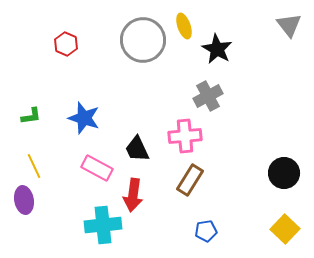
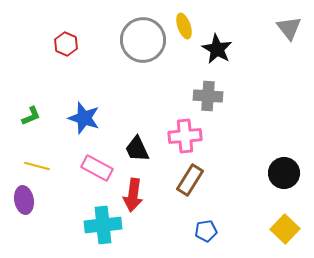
gray triangle: moved 3 px down
gray cross: rotated 32 degrees clockwise
green L-shape: rotated 15 degrees counterclockwise
yellow line: moved 3 px right; rotated 50 degrees counterclockwise
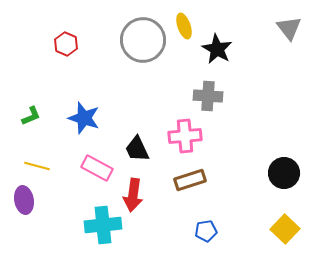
brown rectangle: rotated 40 degrees clockwise
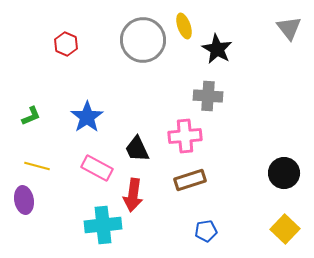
blue star: moved 3 px right, 1 px up; rotated 20 degrees clockwise
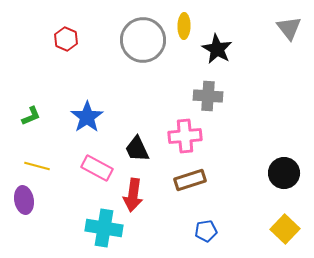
yellow ellipse: rotated 20 degrees clockwise
red hexagon: moved 5 px up
cyan cross: moved 1 px right, 3 px down; rotated 15 degrees clockwise
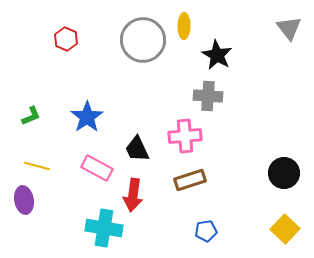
black star: moved 6 px down
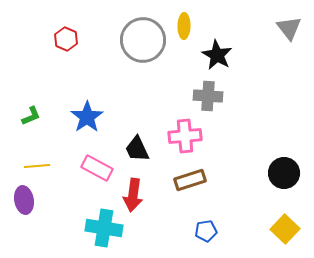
yellow line: rotated 20 degrees counterclockwise
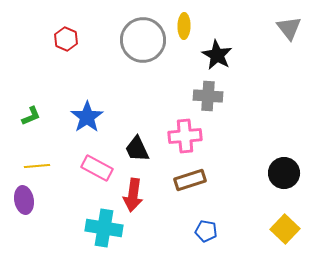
blue pentagon: rotated 20 degrees clockwise
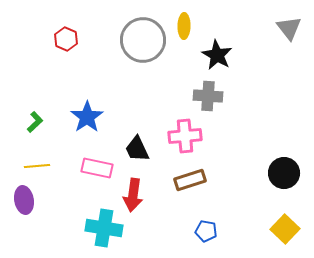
green L-shape: moved 4 px right, 6 px down; rotated 20 degrees counterclockwise
pink rectangle: rotated 16 degrees counterclockwise
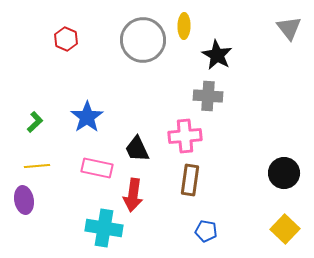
brown rectangle: rotated 64 degrees counterclockwise
